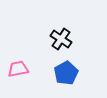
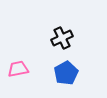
black cross: moved 1 px right, 1 px up; rotated 30 degrees clockwise
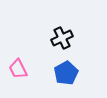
pink trapezoid: rotated 105 degrees counterclockwise
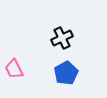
pink trapezoid: moved 4 px left
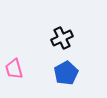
pink trapezoid: rotated 10 degrees clockwise
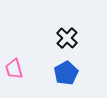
black cross: moved 5 px right; rotated 20 degrees counterclockwise
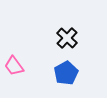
pink trapezoid: moved 3 px up; rotated 20 degrees counterclockwise
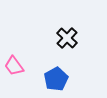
blue pentagon: moved 10 px left, 6 px down
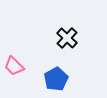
pink trapezoid: rotated 10 degrees counterclockwise
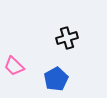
black cross: rotated 30 degrees clockwise
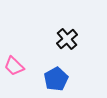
black cross: moved 1 px down; rotated 25 degrees counterclockwise
